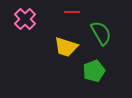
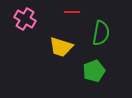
pink cross: rotated 15 degrees counterclockwise
green semicircle: rotated 40 degrees clockwise
yellow trapezoid: moved 5 px left
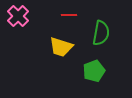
red line: moved 3 px left, 3 px down
pink cross: moved 7 px left, 3 px up; rotated 15 degrees clockwise
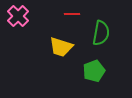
red line: moved 3 px right, 1 px up
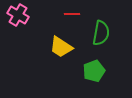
pink cross: moved 1 px up; rotated 15 degrees counterclockwise
yellow trapezoid: rotated 15 degrees clockwise
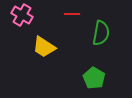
pink cross: moved 4 px right
yellow trapezoid: moved 17 px left
green pentagon: moved 7 px down; rotated 20 degrees counterclockwise
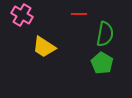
red line: moved 7 px right
green semicircle: moved 4 px right, 1 px down
green pentagon: moved 8 px right, 15 px up
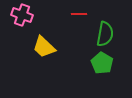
pink cross: rotated 10 degrees counterclockwise
yellow trapezoid: rotated 10 degrees clockwise
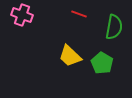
red line: rotated 21 degrees clockwise
green semicircle: moved 9 px right, 7 px up
yellow trapezoid: moved 26 px right, 9 px down
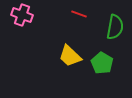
green semicircle: moved 1 px right
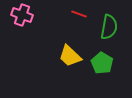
green semicircle: moved 6 px left
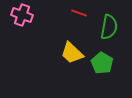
red line: moved 1 px up
yellow trapezoid: moved 2 px right, 3 px up
